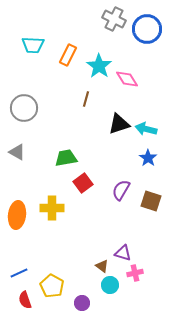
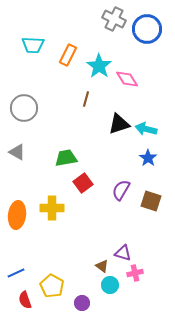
blue line: moved 3 px left
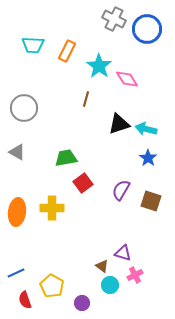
orange rectangle: moved 1 px left, 4 px up
orange ellipse: moved 3 px up
pink cross: moved 2 px down; rotated 14 degrees counterclockwise
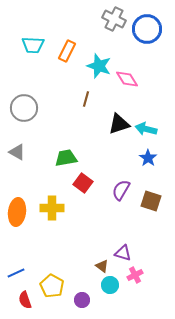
cyan star: rotated 15 degrees counterclockwise
red square: rotated 18 degrees counterclockwise
purple circle: moved 3 px up
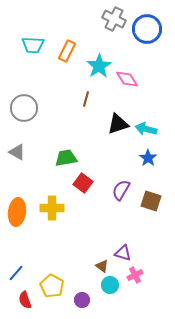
cyan star: rotated 20 degrees clockwise
black triangle: moved 1 px left
blue line: rotated 24 degrees counterclockwise
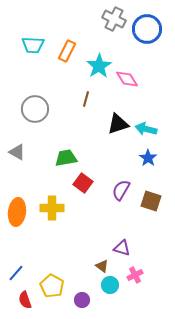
gray circle: moved 11 px right, 1 px down
purple triangle: moved 1 px left, 5 px up
